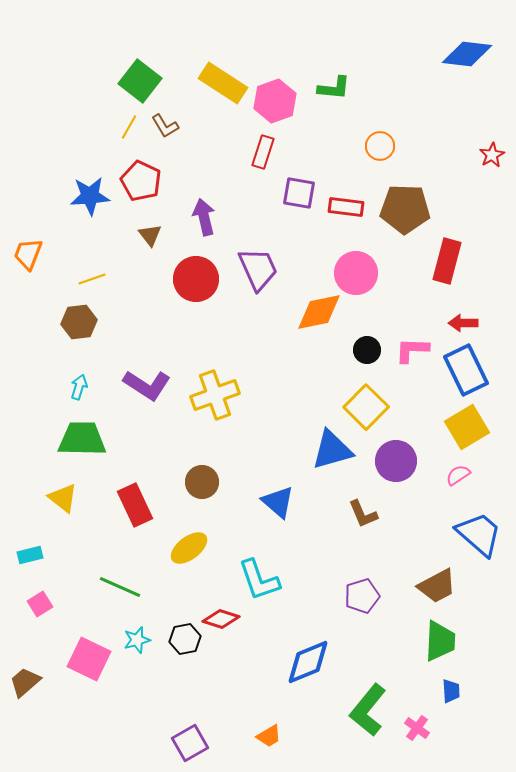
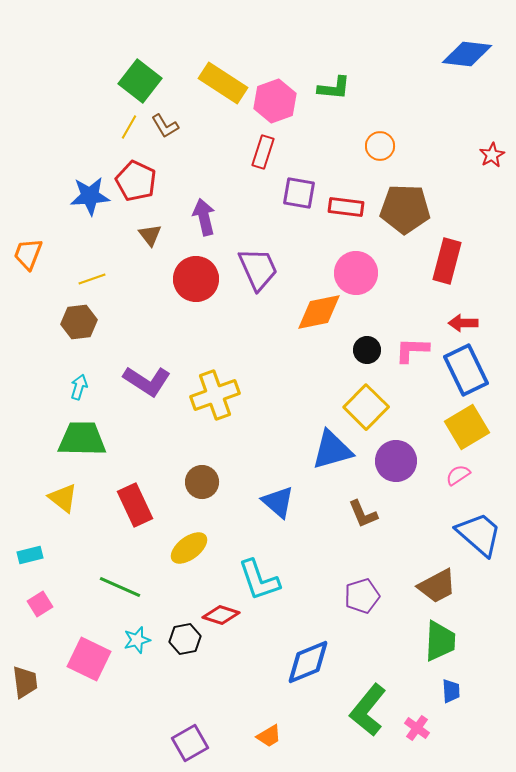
red pentagon at (141, 181): moved 5 px left
purple L-shape at (147, 385): moved 4 px up
red diamond at (221, 619): moved 4 px up
brown trapezoid at (25, 682): rotated 124 degrees clockwise
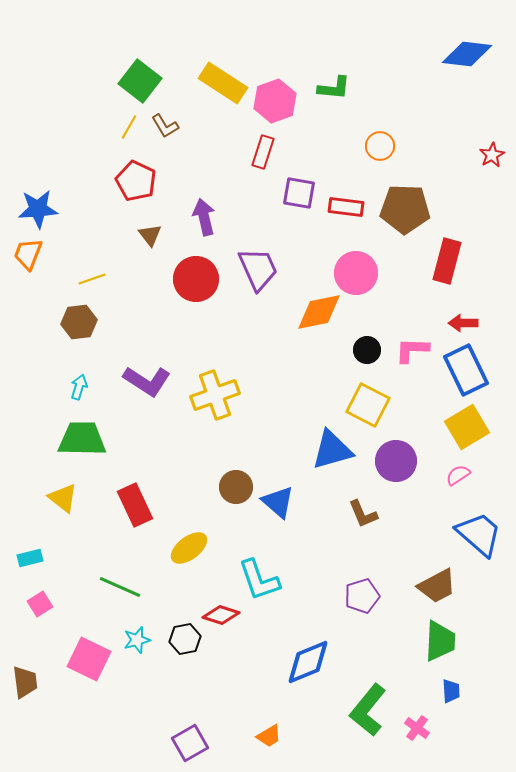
blue star at (90, 196): moved 52 px left, 13 px down
yellow square at (366, 407): moved 2 px right, 2 px up; rotated 18 degrees counterclockwise
brown circle at (202, 482): moved 34 px right, 5 px down
cyan rectangle at (30, 555): moved 3 px down
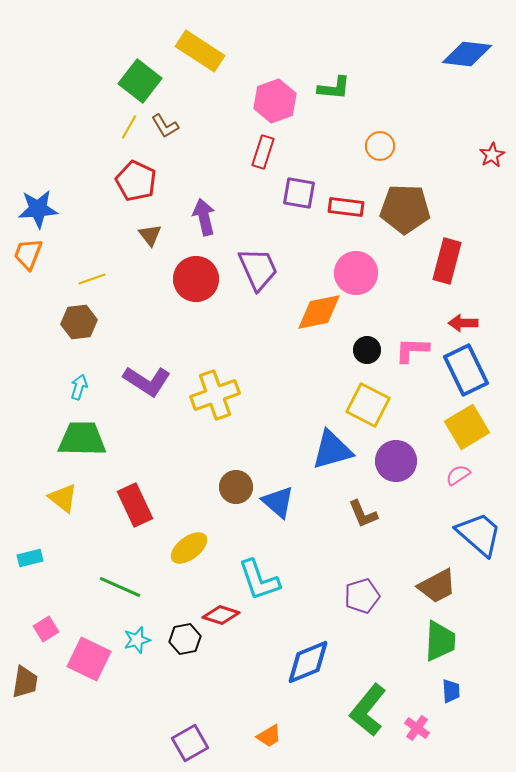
yellow rectangle at (223, 83): moved 23 px left, 32 px up
pink square at (40, 604): moved 6 px right, 25 px down
brown trapezoid at (25, 682): rotated 16 degrees clockwise
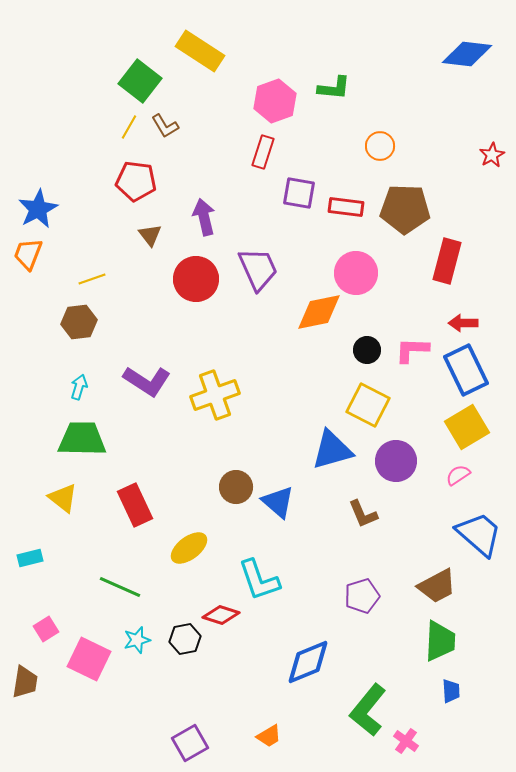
red pentagon at (136, 181): rotated 18 degrees counterclockwise
blue star at (38, 209): rotated 24 degrees counterclockwise
pink cross at (417, 728): moved 11 px left, 13 px down
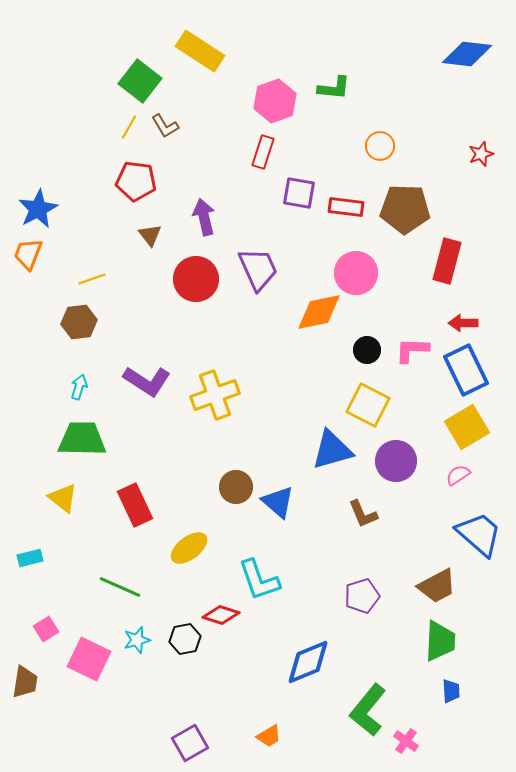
red star at (492, 155): moved 11 px left, 1 px up; rotated 10 degrees clockwise
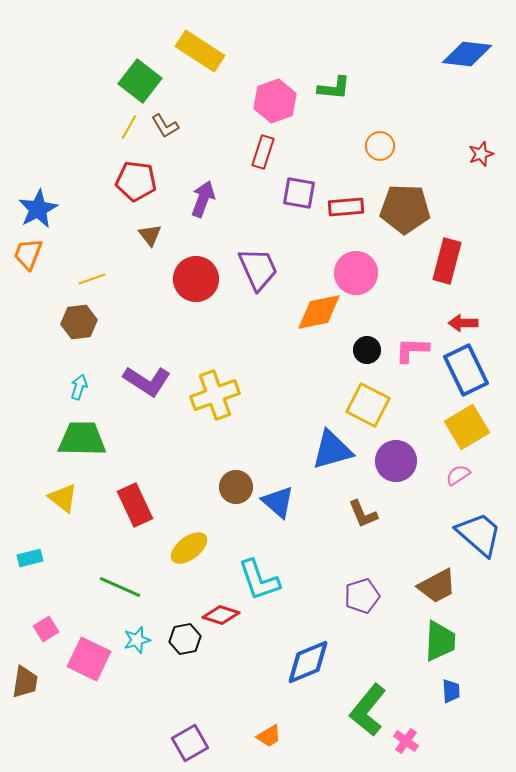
red rectangle at (346, 207): rotated 12 degrees counterclockwise
purple arrow at (204, 217): moved 1 px left, 18 px up; rotated 33 degrees clockwise
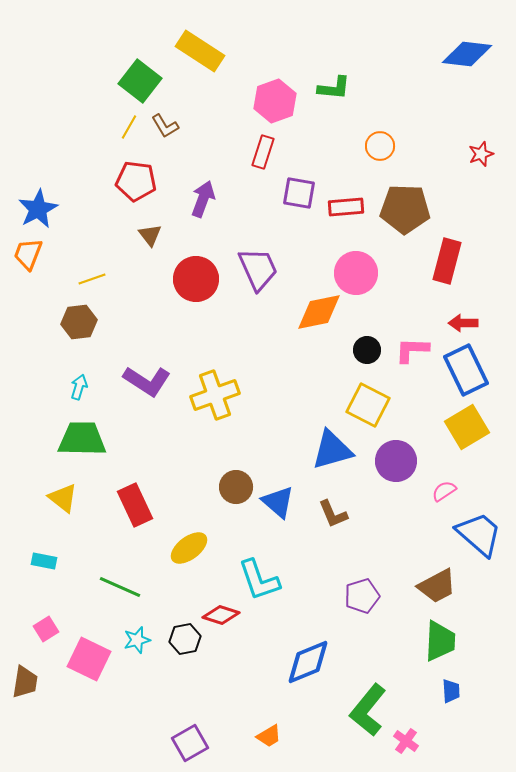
pink semicircle at (458, 475): moved 14 px left, 16 px down
brown L-shape at (363, 514): moved 30 px left
cyan rectangle at (30, 558): moved 14 px right, 3 px down; rotated 25 degrees clockwise
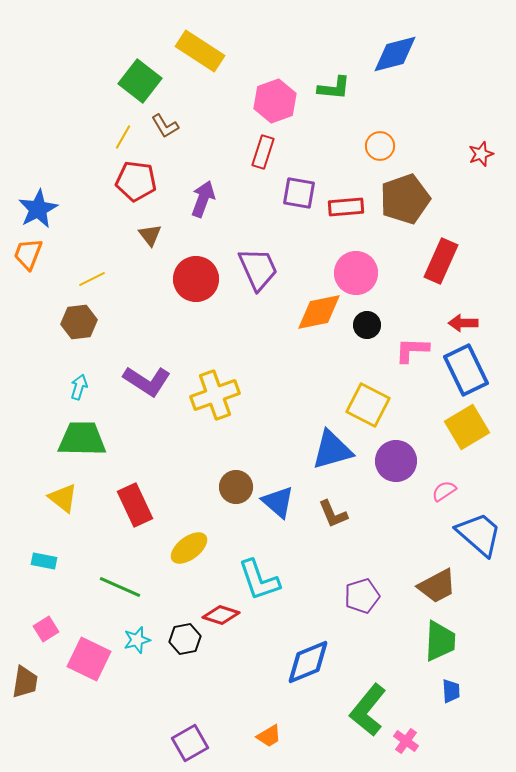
blue diamond at (467, 54): moved 72 px left; rotated 21 degrees counterclockwise
yellow line at (129, 127): moved 6 px left, 10 px down
brown pentagon at (405, 209): moved 10 px up; rotated 21 degrees counterclockwise
red rectangle at (447, 261): moved 6 px left; rotated 9 degrees clockwise
yellow line at (92, 279): rotated 8 degrees counterclockwise
black circle at (367, 350): moved 25 px up
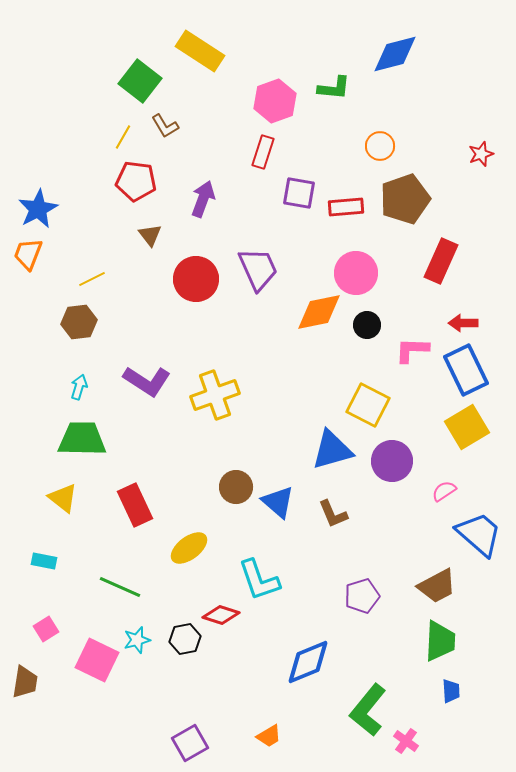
purple circle at (396, 461): moved 4 px left
pink square at (89, 659): moved 8 px right, 1 px down
